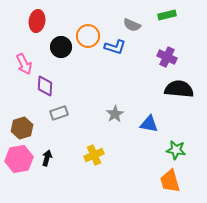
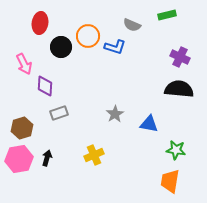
red ellipse: moved 3 px right, 2 px down
purple cross: moved 13 px right
orange trapezoid: rotated 25 degrees clockwise
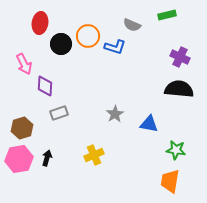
black circle: moved 3 px up
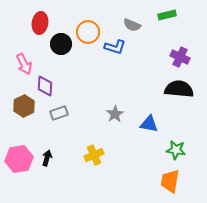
orange circle: moved 4 px up
brown hexagon: moved 2 px right, 22 px up; rotated 10 degrees counterclockwise
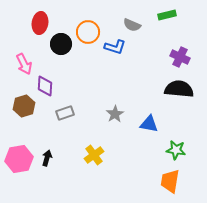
brown hexagon: rotated 10 degrees clockwise
gray rectangle: moved 6 px right
yellow cross: rotated 12 degrees counterclockwise
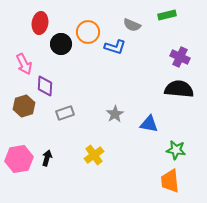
orange trapezoid: rotated 15 degrees counterclockwise
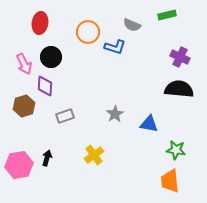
black circle: moved 10 px left, 13 px down
gray rectangle: moved 3 px down
pink hexagon: moved 6 px down
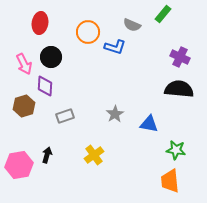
green rectangle: moved 4 px left, 1 px up; rotated 36 degrees counterclockwise
black arrow: moved 3 px up
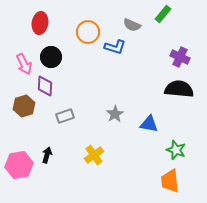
green star: rotated 12 degrees clockwise
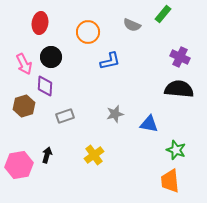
blue L-shape: moved 5 px left, 14 px down; rotated 30 degrees counterclockwise
gray star: rotated 18 degrees clockwise
